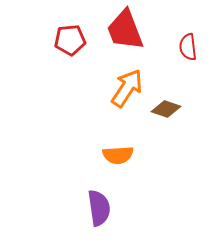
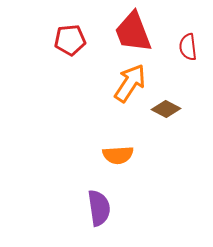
red trapezoid: moved 8 px right, 2 px down
orange arrow: moved 3 px right, 5 px up
brown diamond: rotated 8 degrees clockwise
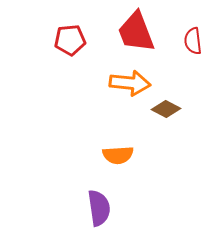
red trapezoid: moved 3 px right
red semicircle: moved 5 px right, 6 px up
orange arrow: rotated 63 degrees clockwise
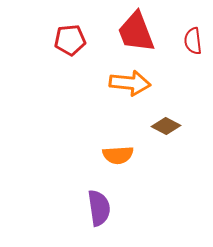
brown diamond: moved 17 px down
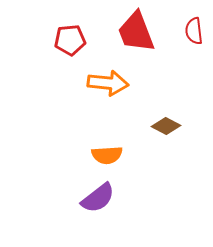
red semicircle: moved 1 px right, 10 px up
orange arrow: moved 22 px left
orange semicircle: moved 11 px left
purple semicircle: moved 1 px left, 10 px up; rotated 60 degrees clockwise
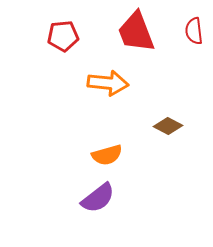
red pentagon: moved 7 px left, 4 px up
brown diamond: moved 2 px right
orange semicircle: rotated 12 degrees counterclockwise
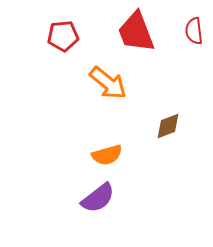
orange arrow: rotated 33 degrees clockwise
brown diamond: rotated 48 degrees counterclockwise
